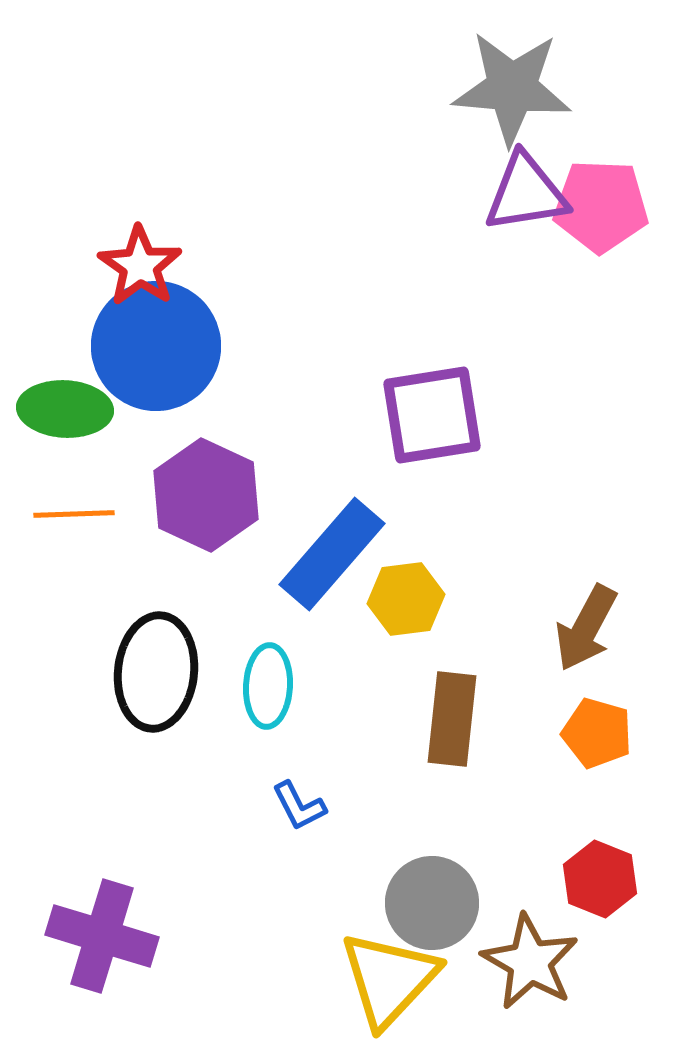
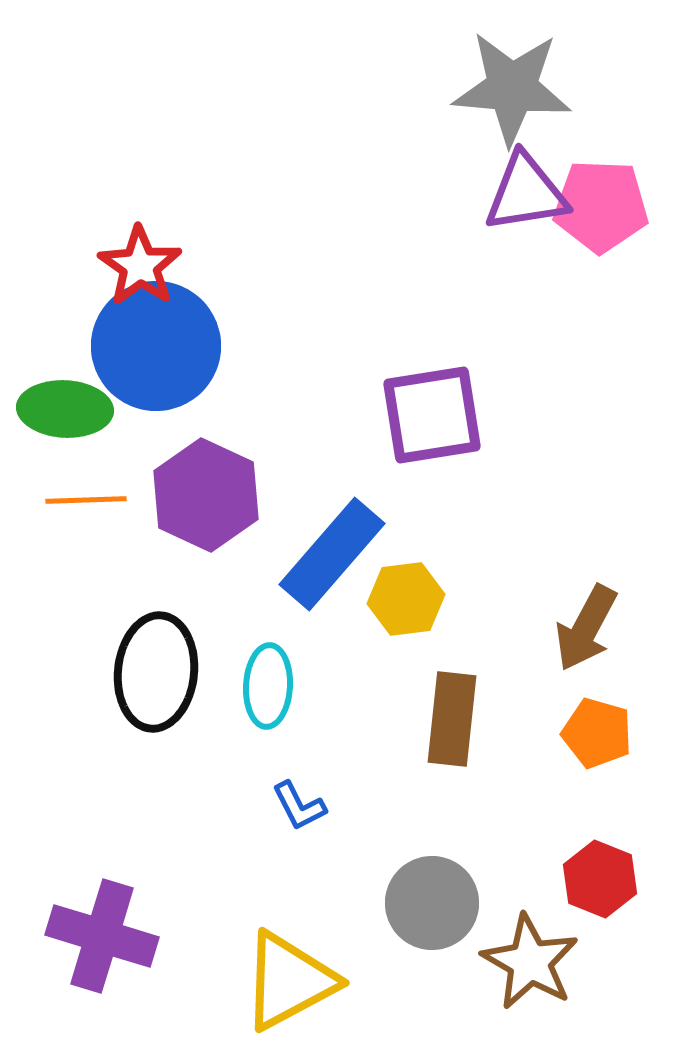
orange line: moved 12 px right, 14 px up
yellow triangle: moved 100 px left, 2 px down; rotated 19 degrees clockwise
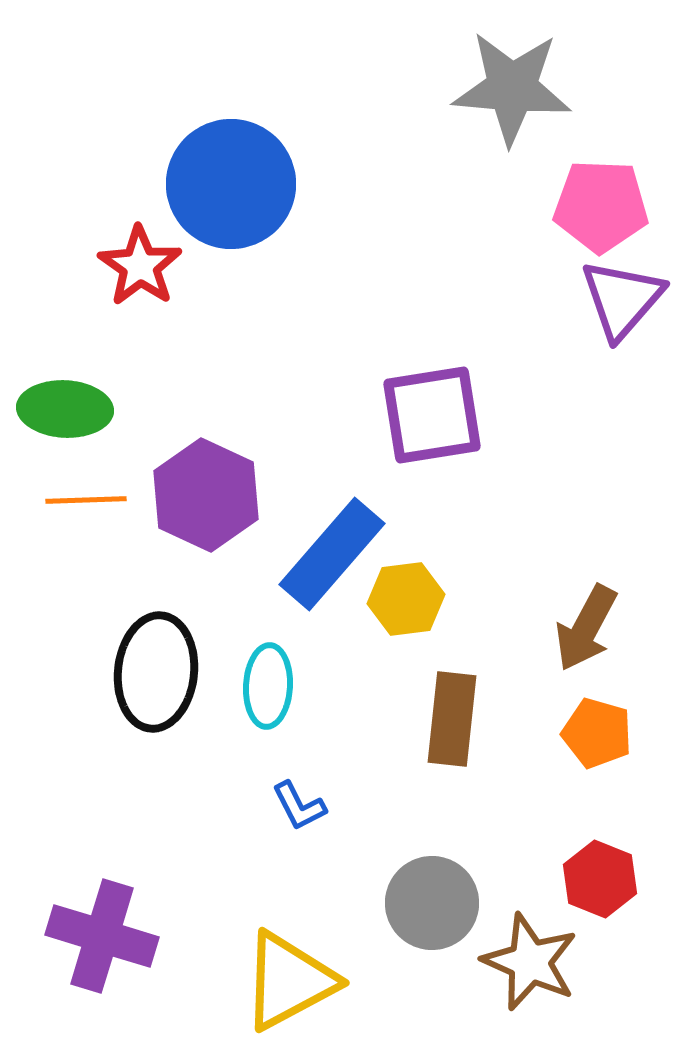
purple triangle: moved 96 px right, 106 px down; rotated 40 degrees counterclockwise
blue circle: moved 75 px right, 162 px up
brown star: rotated 6 degrees counterclockwise
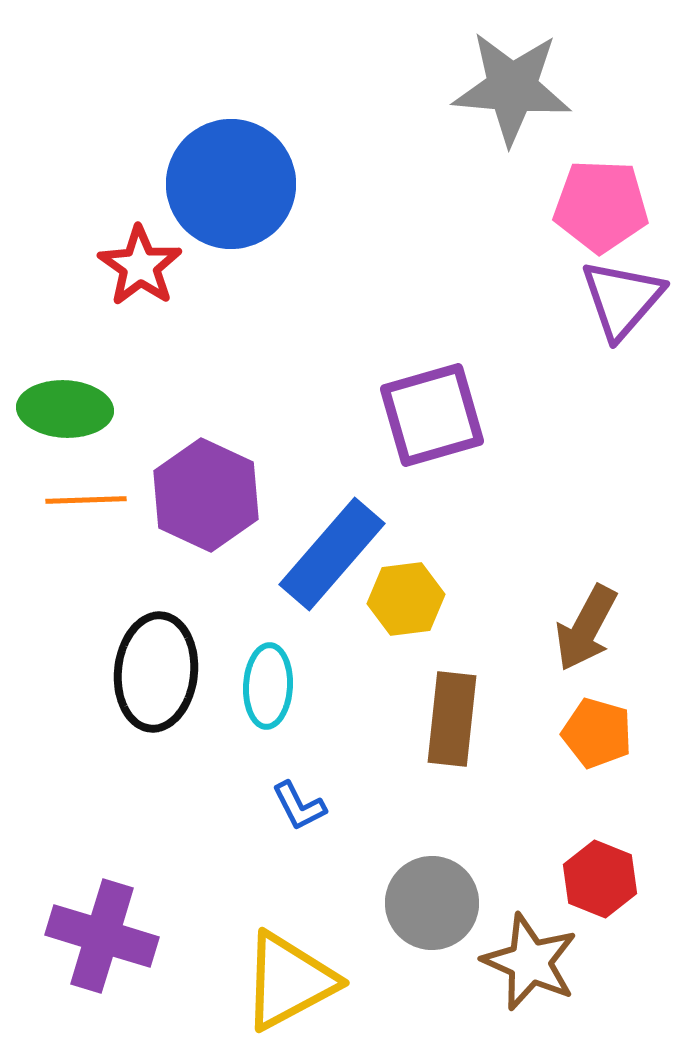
purple square: rotated 7 degrees counterclockwise
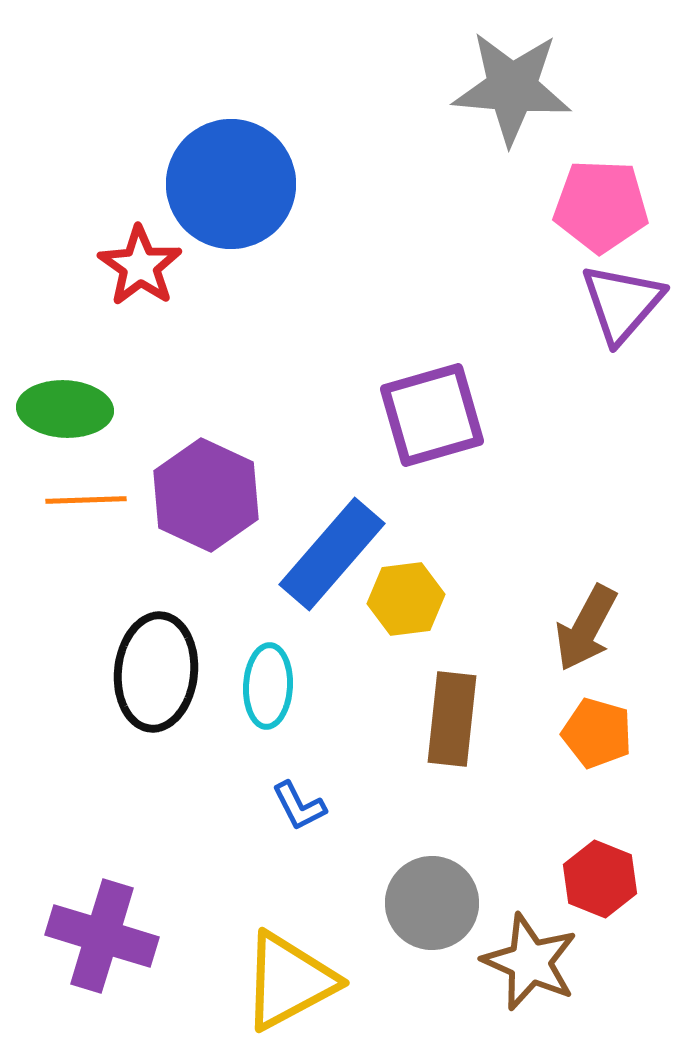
purple triangle: moved 4 px down
